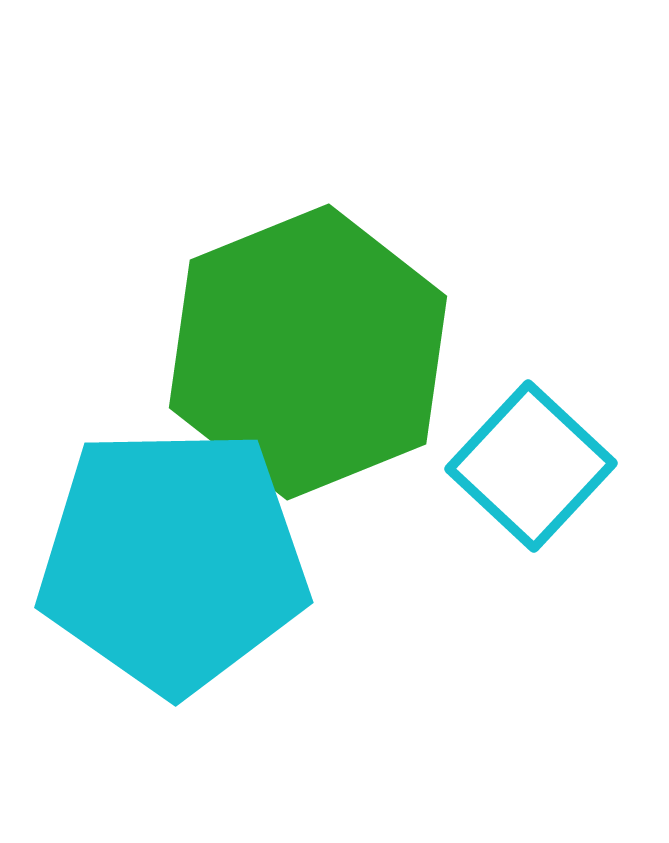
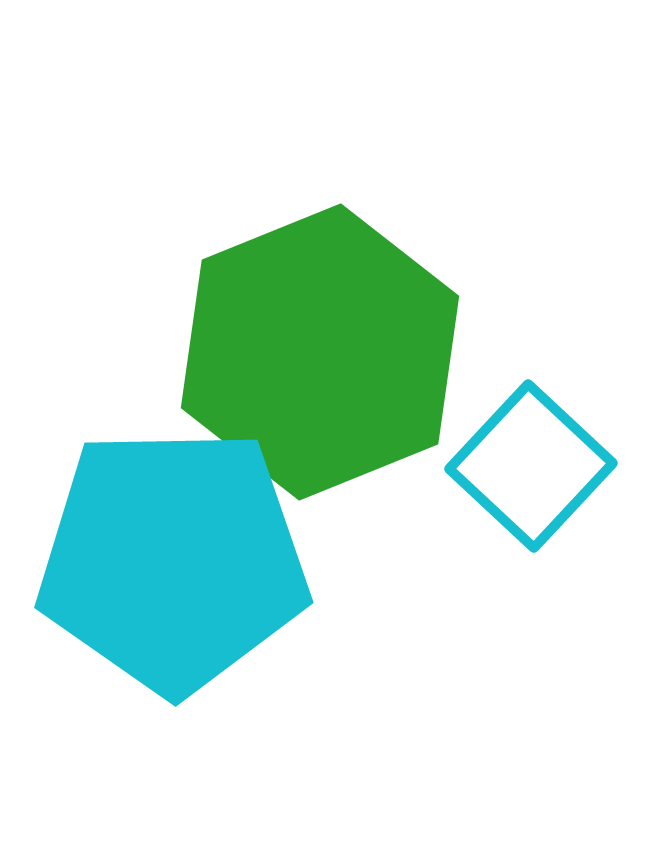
green hexagon: moved 12 px right
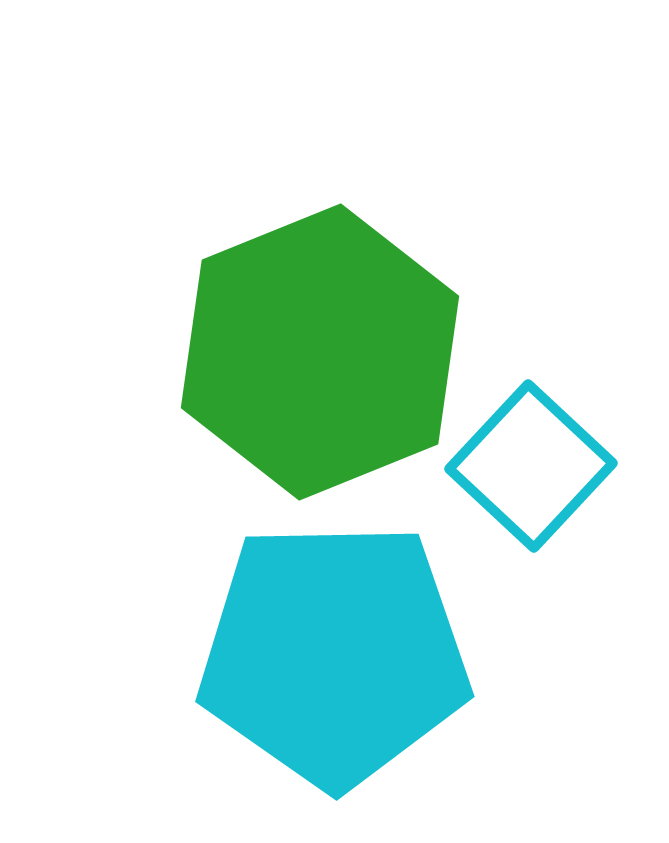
cyan pentagon: moved 161 px right, 94 px down
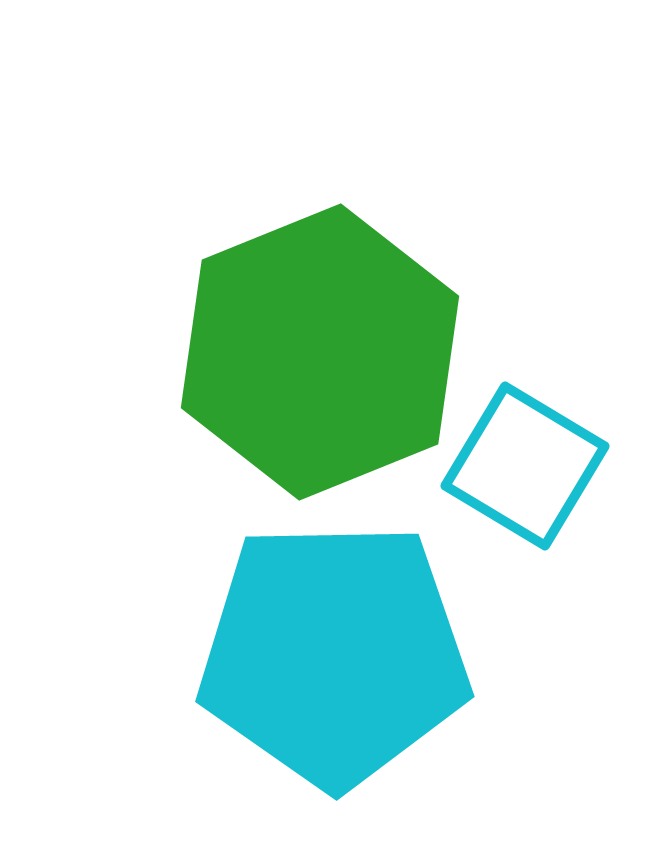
cyan square: moved 6 px left; rotated 12 degrees counterclockwise
